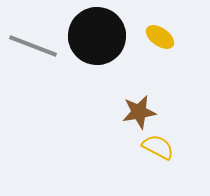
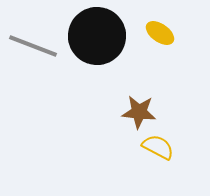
yellow ellipse: moved 4 px up
brown star: rotated 16 degrees clockwise
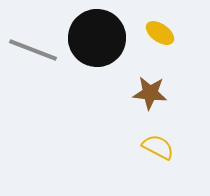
black circle: moved 2 px down
gray line: moved 4 px down
brown star: moved 11 px right, 19 px up
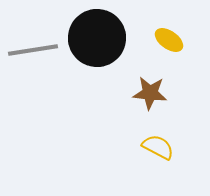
yellow ellipse: moved 9 px right, 7 px down
gray line: rotated 30 degrees counterclockwise
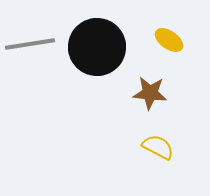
black circle: moved 9 px down
gray line: moved 3 px left, 6 px up
